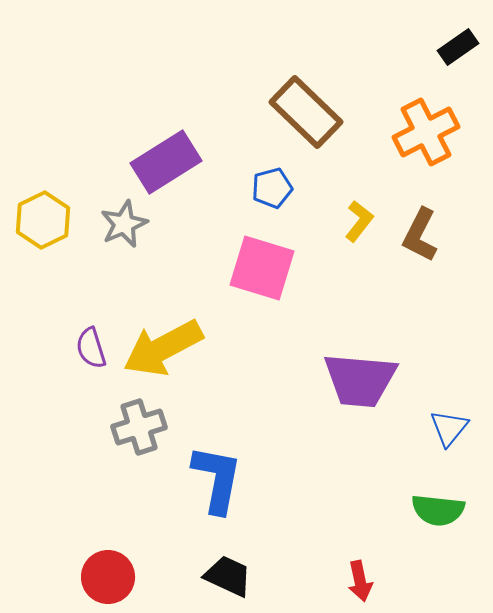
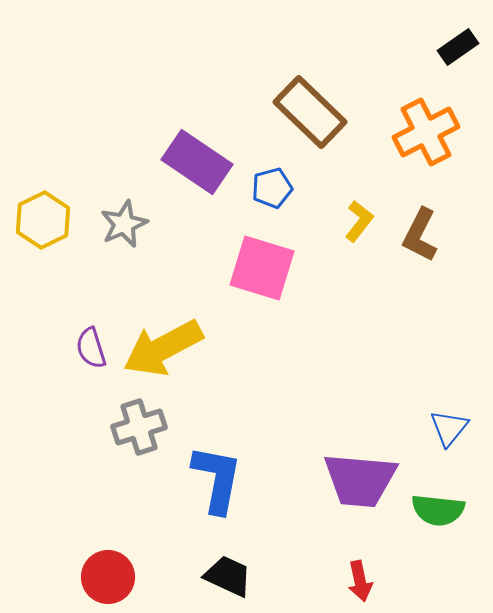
brown rectangle: moved 4 px right
purple rectangle: moved 31 px right; rotated 66 degrees clockwise
purple trapezoid: moved 100 px down
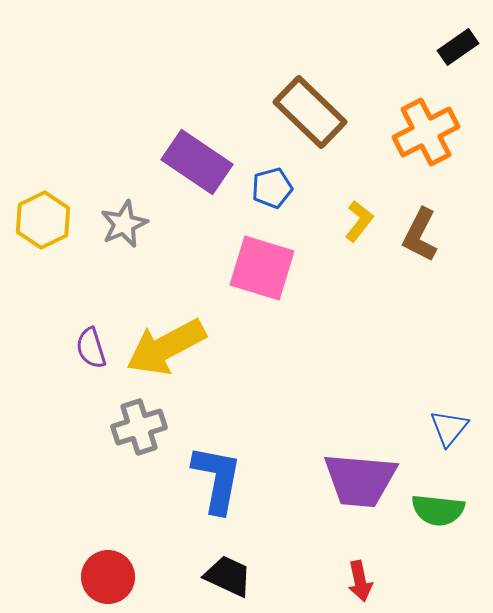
yellow arrow: moved 3 px right, 1 px up
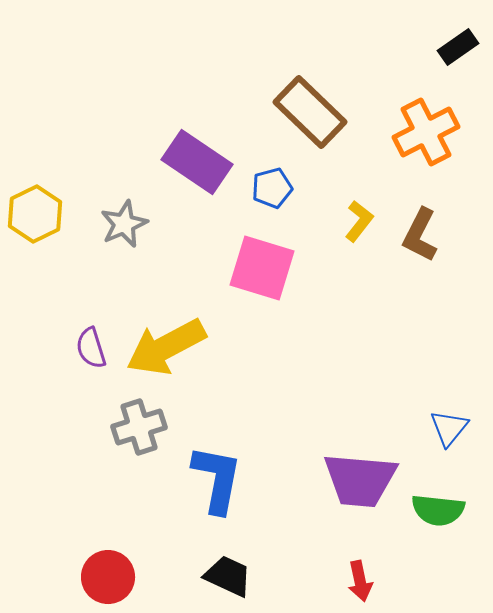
yellow hexagon: moved 8 px left, 6 px up
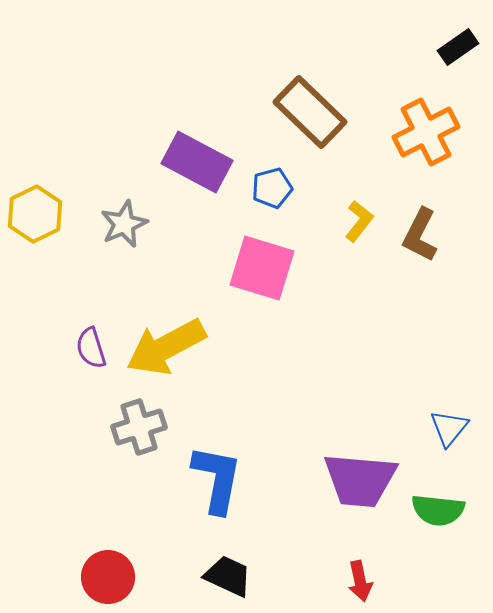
purple rectangle: rotated 6 degrees counterclockwise
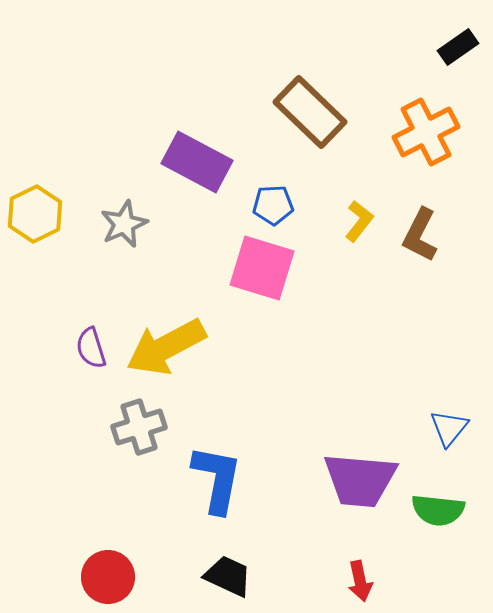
blue pentagon: moved 1 px right, 17 px down; rotated 12 degrees clockwise
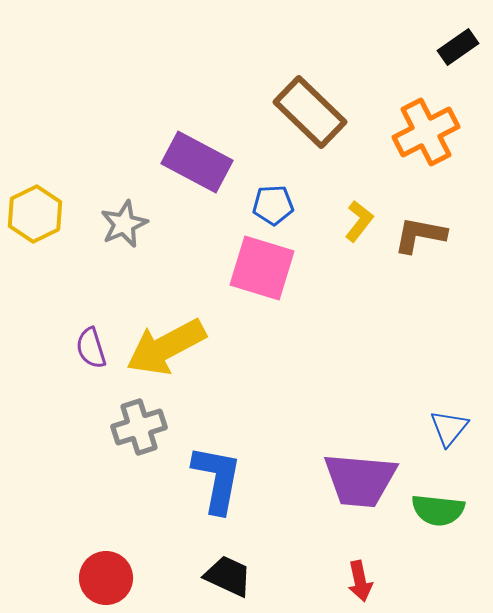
brown L-shape: rotated 74 degrees clockwise
red circle: moved 2 px left, 1 px down
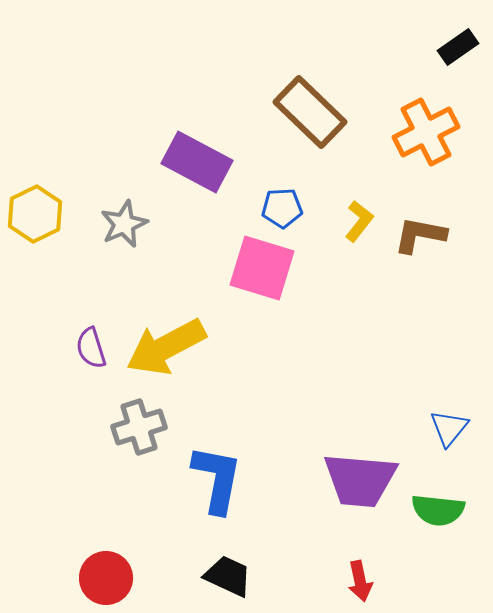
blue pentagon: moved 9 px right, 3 px down
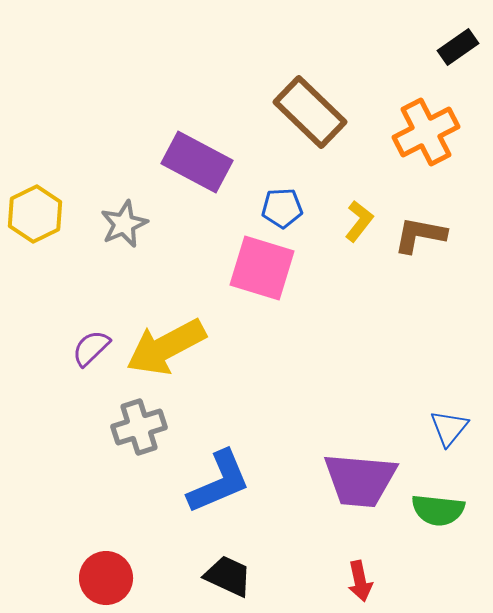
purple semicircle: rotated 63 degrees clockwise
blue L-shape: moved 2 px right, 3 px down; rotated 56 degrees clockwise
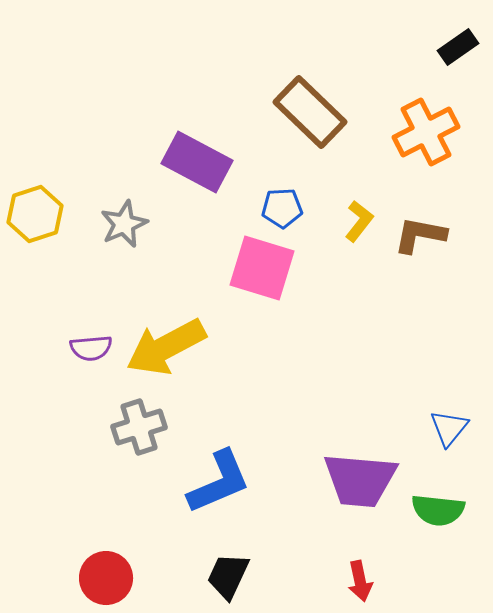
yellow hexagon: rotated 8 degrees clockwise
purple semicircle: rotated 141 degrees counterclockwise
black trapezoid: rotated 90 degrees counterclockwise
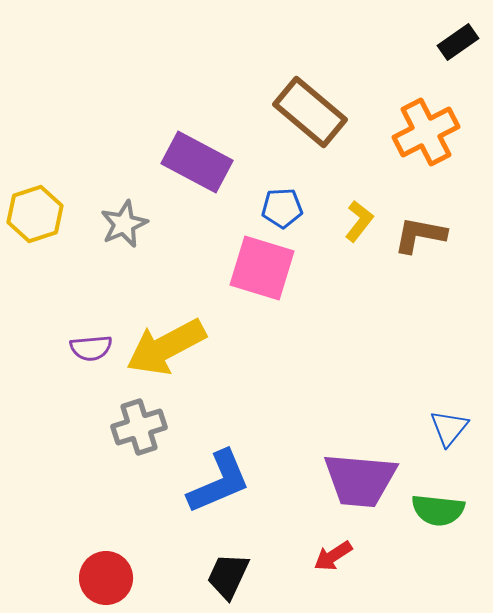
black rectangle: moved 5 px up
brown rectangle: rotated 4 degrees counterclockwise
red arrow: moved 27 px left, 25 px up; rotated 69 degrees clockwise
